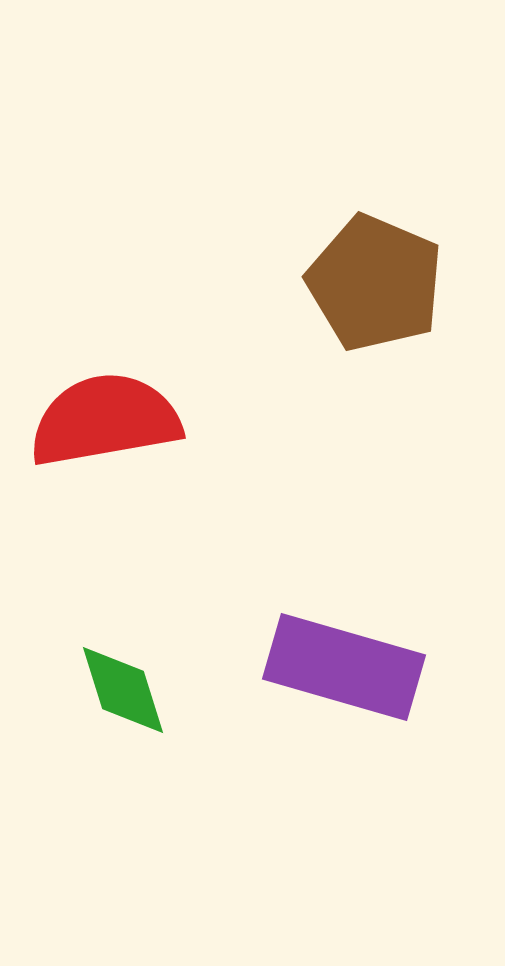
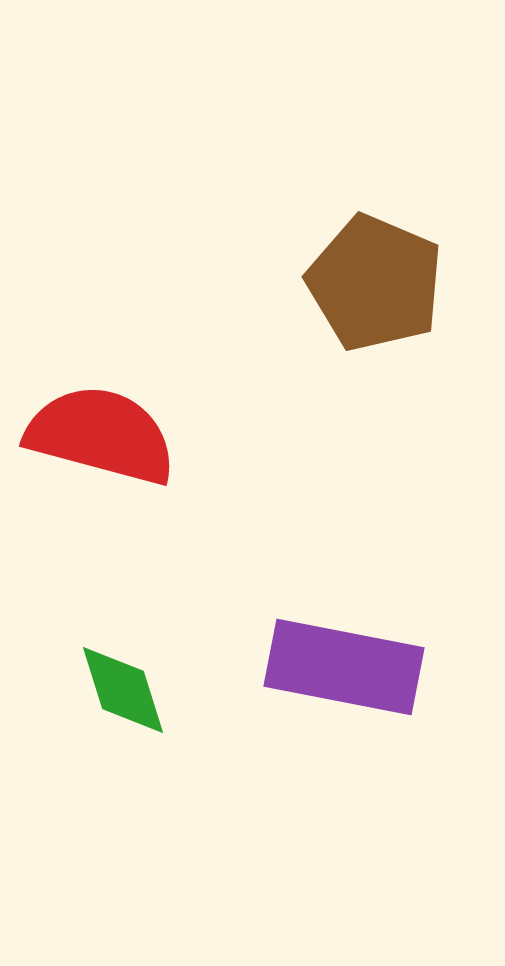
red semicircle: moved 4 px left, 15 px down; rotated 25 degrees clockwise
purple rectangle: rotated 5 degrees counterclockwise
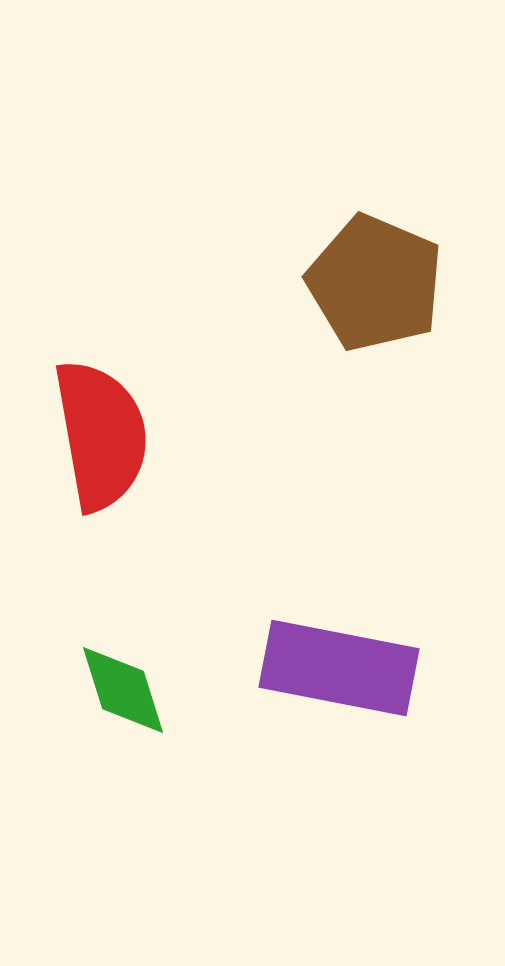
red semicircle: rotated 65 degrees clockwise
purple rectangle: moved 5 px left, 1 px down
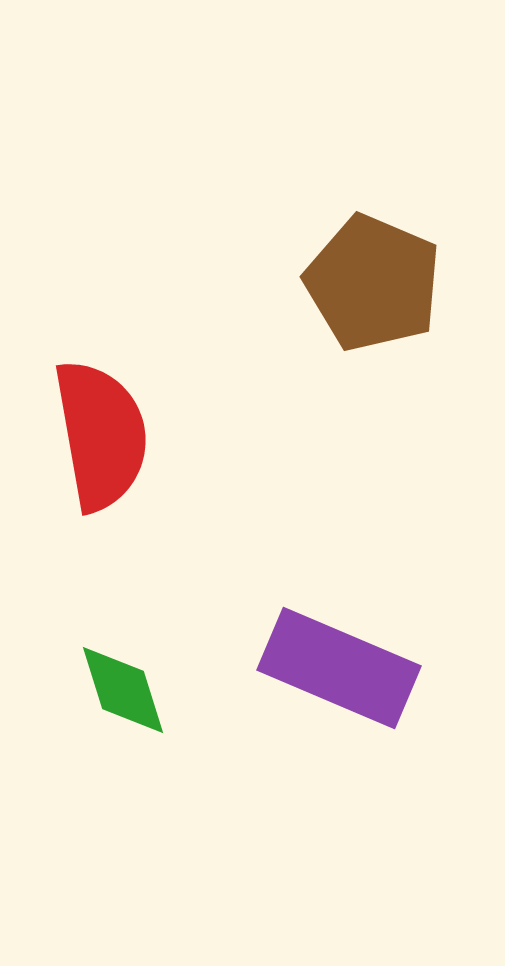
brown pentagon: moved 2 px left
purple rectangle: rotated 12 degrees clockwise
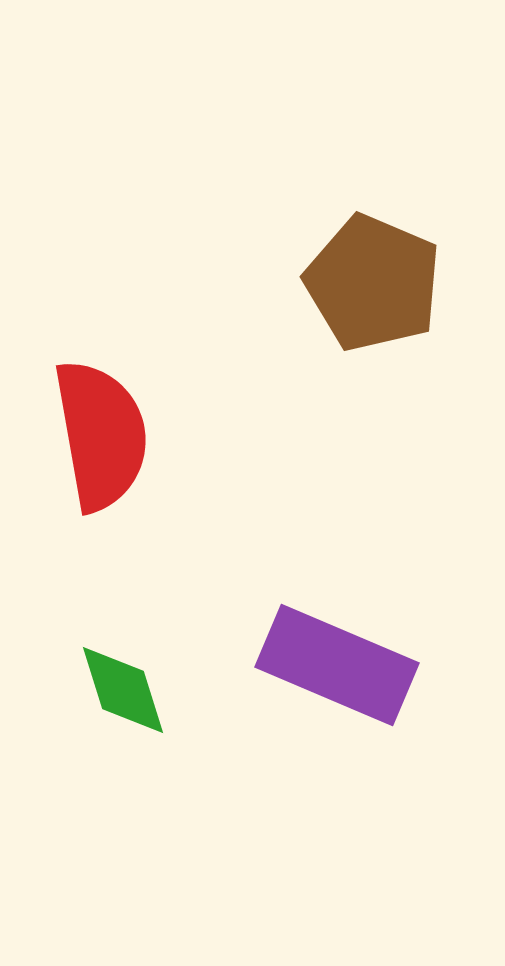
purple rectangle: moved 2 px left, 3 px up
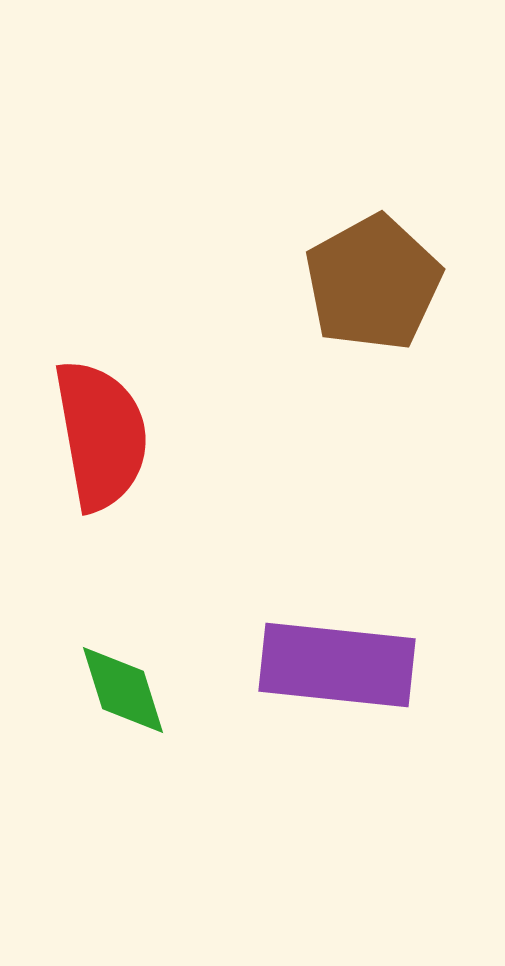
brown pentagon: rotated 20 degrees clockwise
purple rectangle: rotated 17 degrees counterclockwise
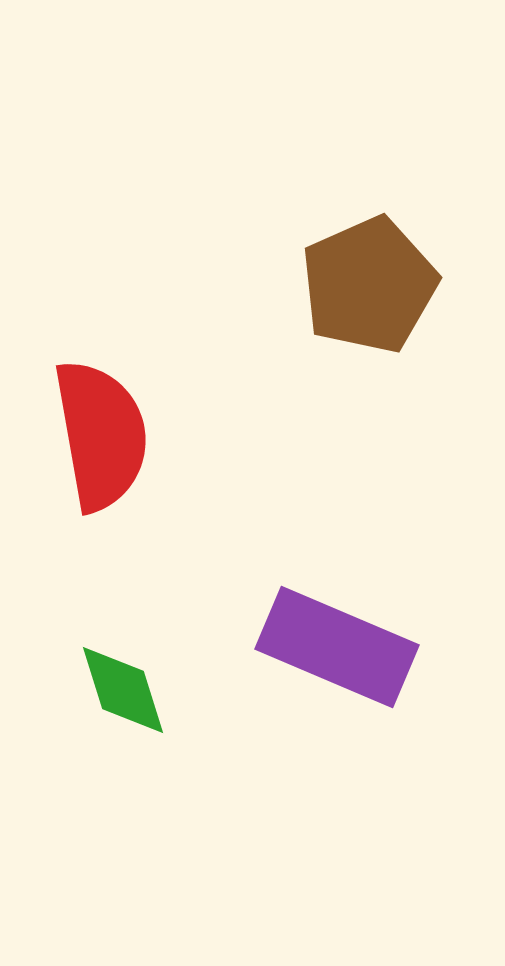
brown pentagon: moved 4 px left, 2 px down; rotated 5 degrees clockwise
purple rectangle: moved 18 px up; rotated 17 degrees clockwise
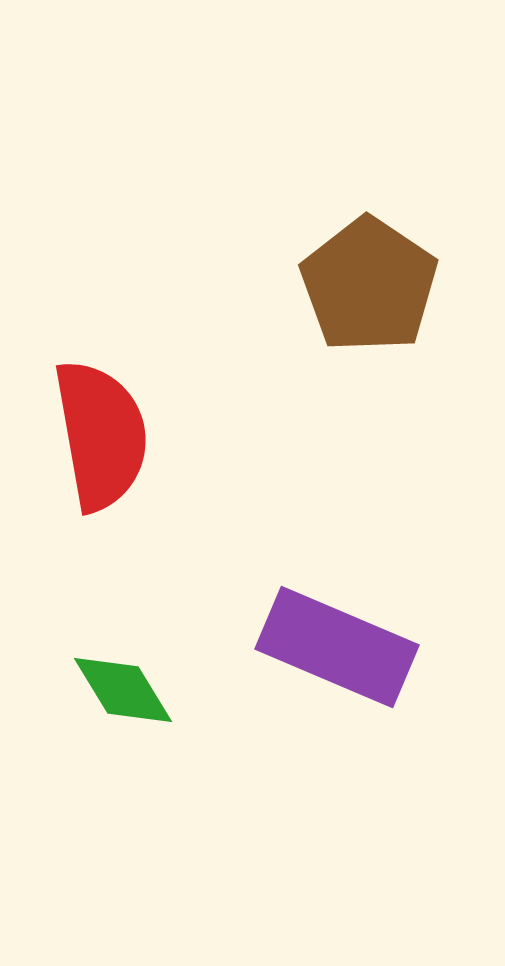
brown pentagon: rotated 14 degrees counterclockwise
green diamond: rotated 14 degrees counterclockwise
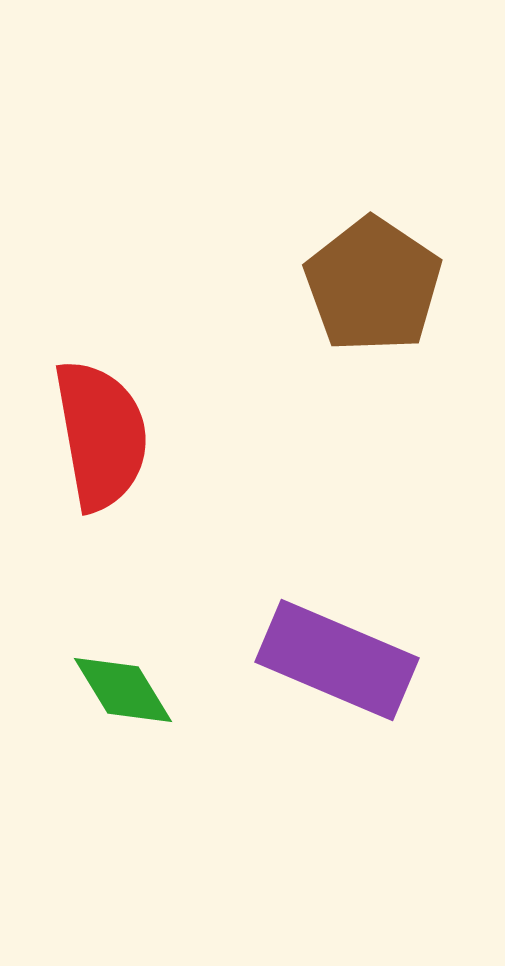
brown pentagon: moved 4 px right
purple rectangle: moved 13 px down
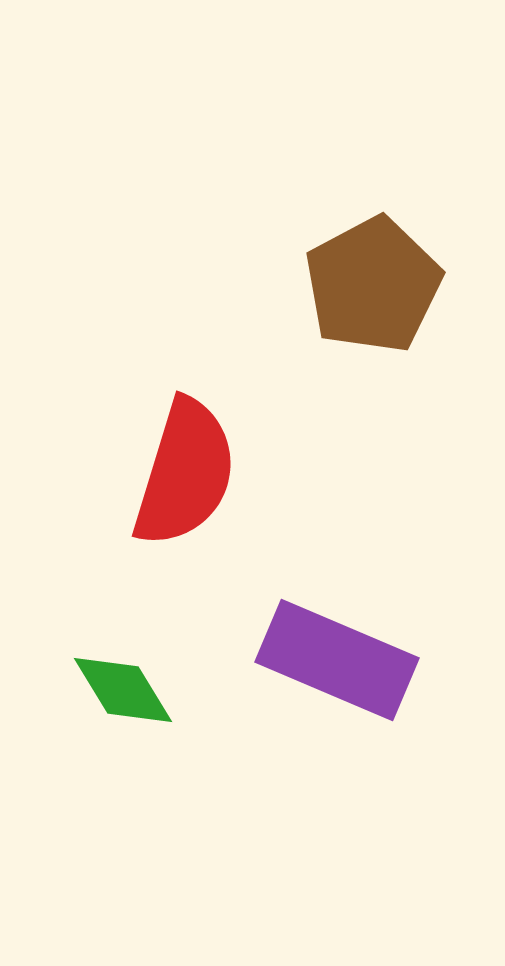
brown pentagon: rotated 10 degrees clockwise
red semicircle: moved 84 px right, 38 px down; rotated 27 degrees clockwise
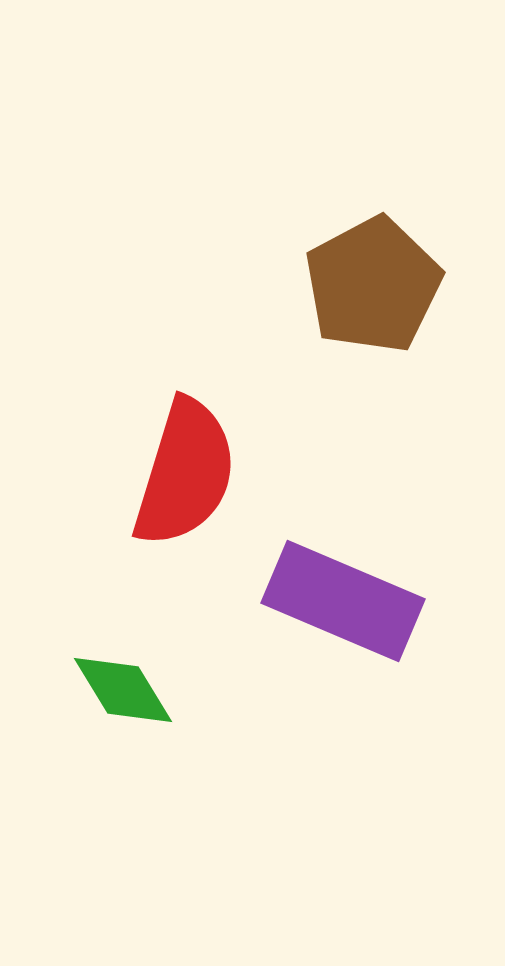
purple rectangle: moved 6 px right, 59 px up
